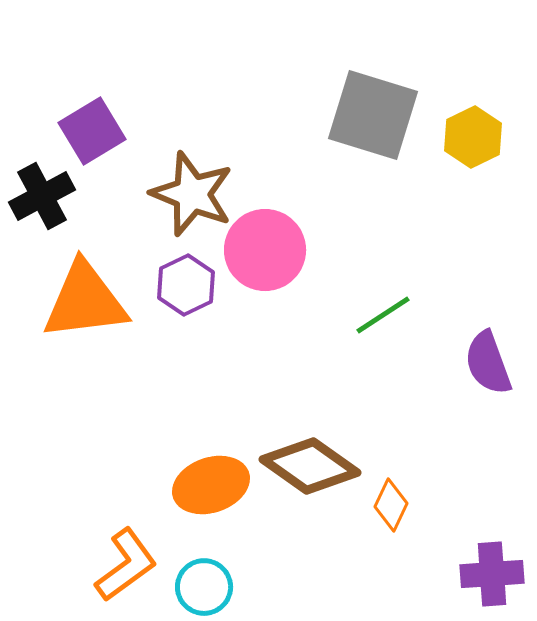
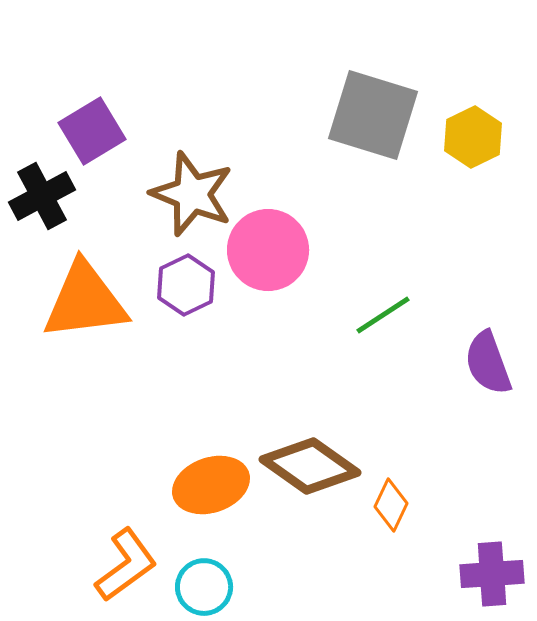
pink circle: moved 3 px right
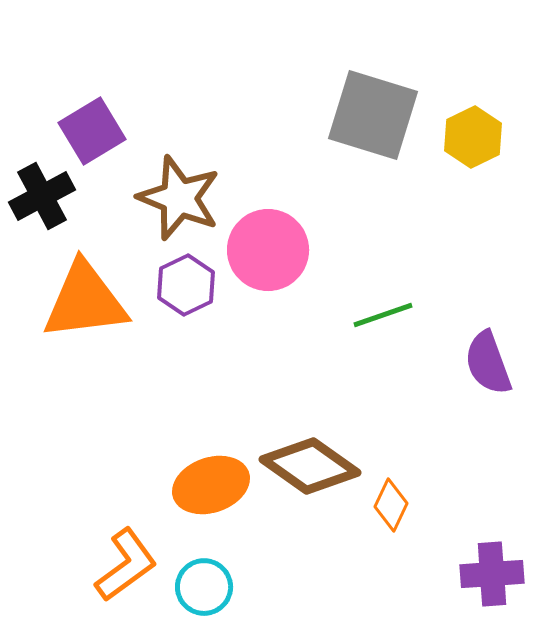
brown star: moved 13 px left, 4 px down
green line: rotated 14 degrees clockwise
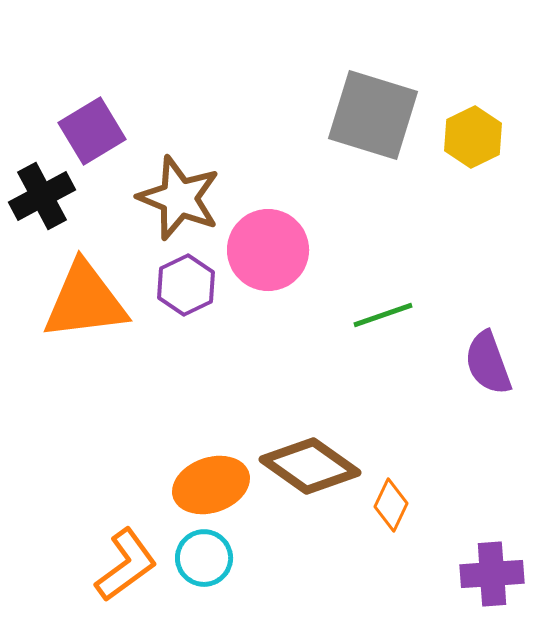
cyan circle: moved 29 px up
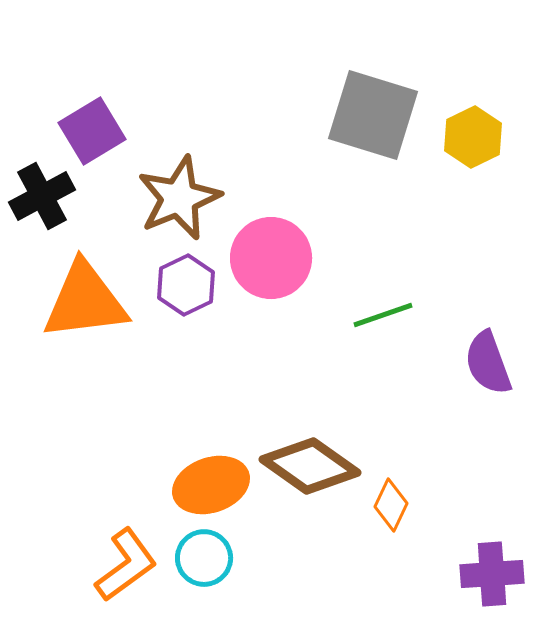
brown star: rotated 28 degrees clockwise
pink circle: moved 3 px right, 8 px down
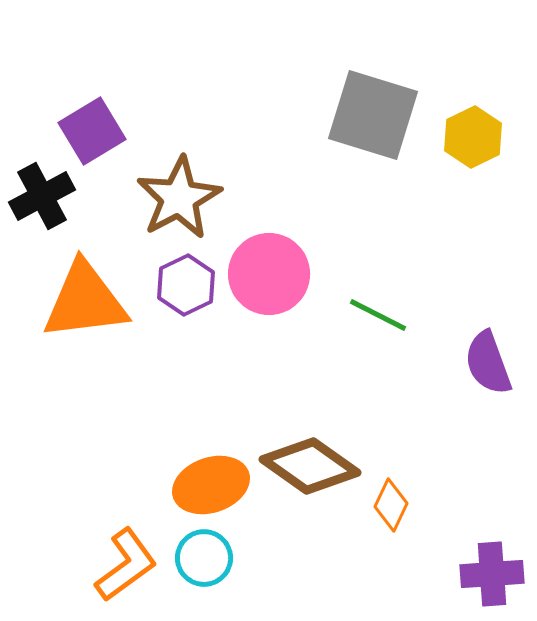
brown star: rotated 6 degrees counterclockwise
pink circle: moved 2 px left, 16 px down
green line: moved 5 px left; rotated 46 degrees clockwise
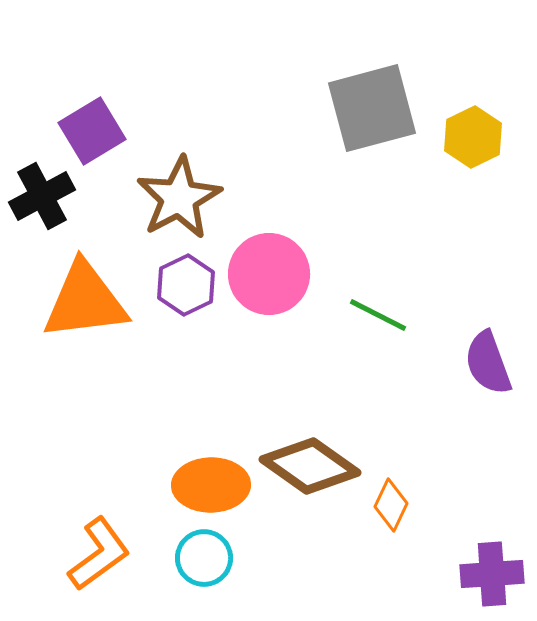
gray square: moved 1 px left, 7 px up; rotated 32 degrees counterclockwise
orange ellipse: rotated 18 degrees clockwise
orange L-shape: moved 27 px left, 11 px up
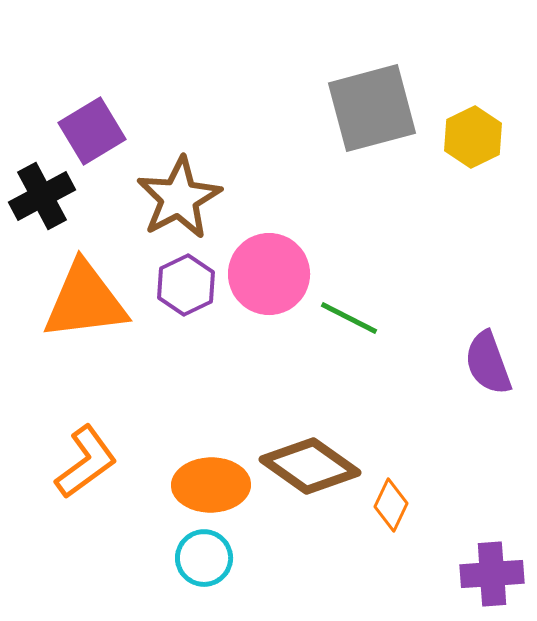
green line: moved 29 px left, 3 px down
orange L-shape: moved 13 px left, 92 px up
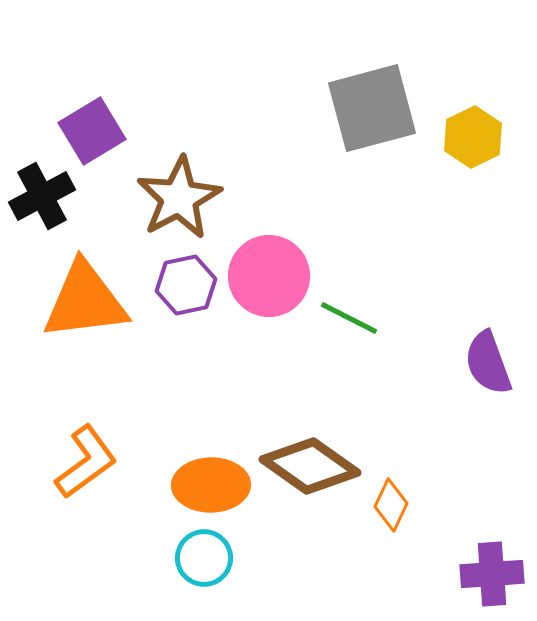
pink circle: moved 2 px down
purple hexagon: rotated 14 degrees clockwise
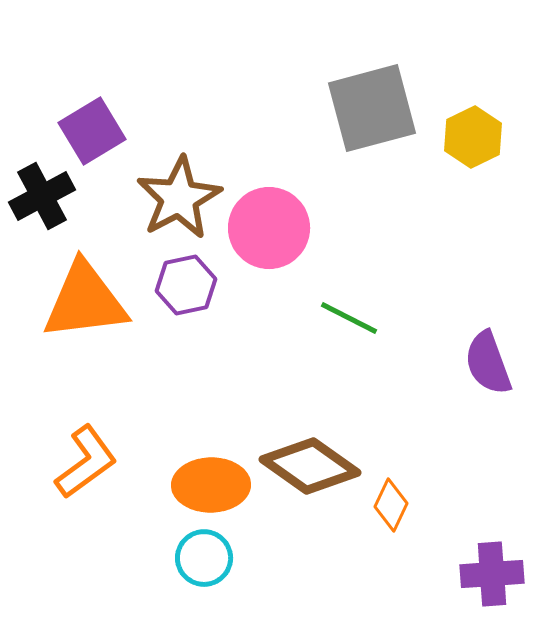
pink circle: moved 48 px up
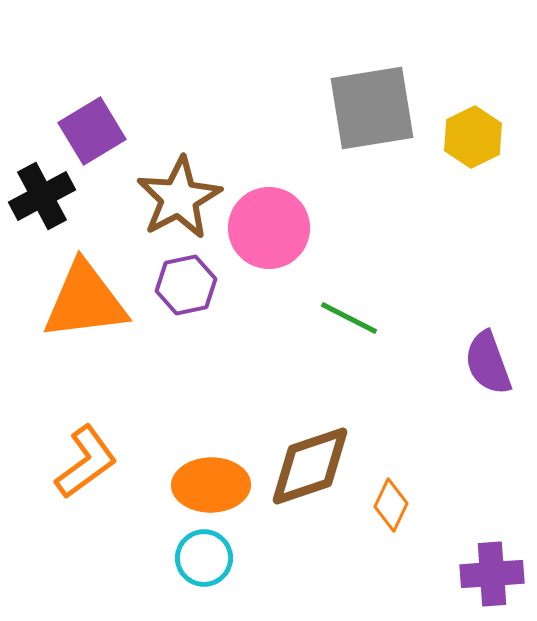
gray square: rotated 6 degrees clockwise
brown diamond: rotated 54 degrees counterclockwise
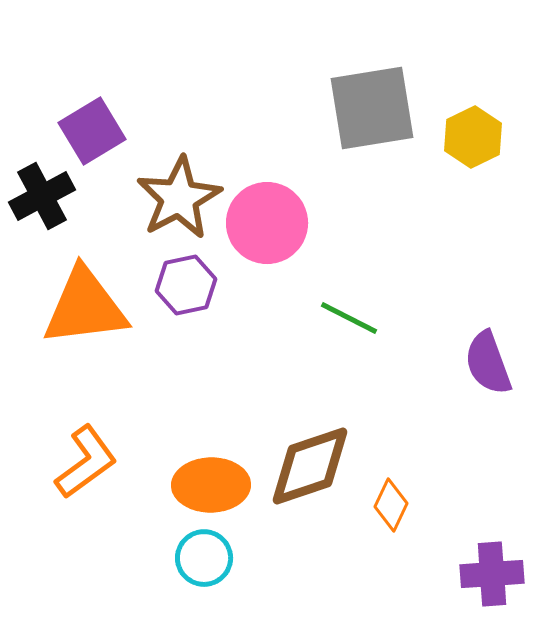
pink circle: moved 2 px left, 5 px up
orange triangle: moved 6 px down
